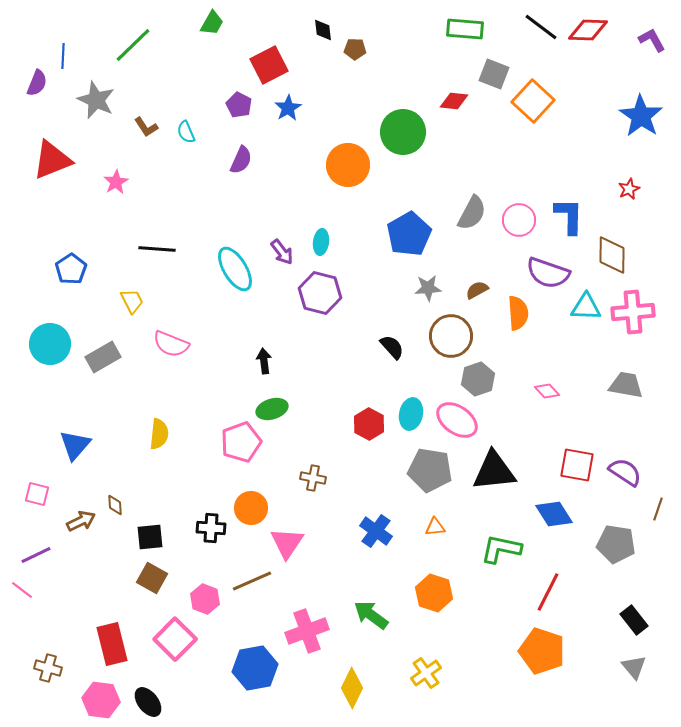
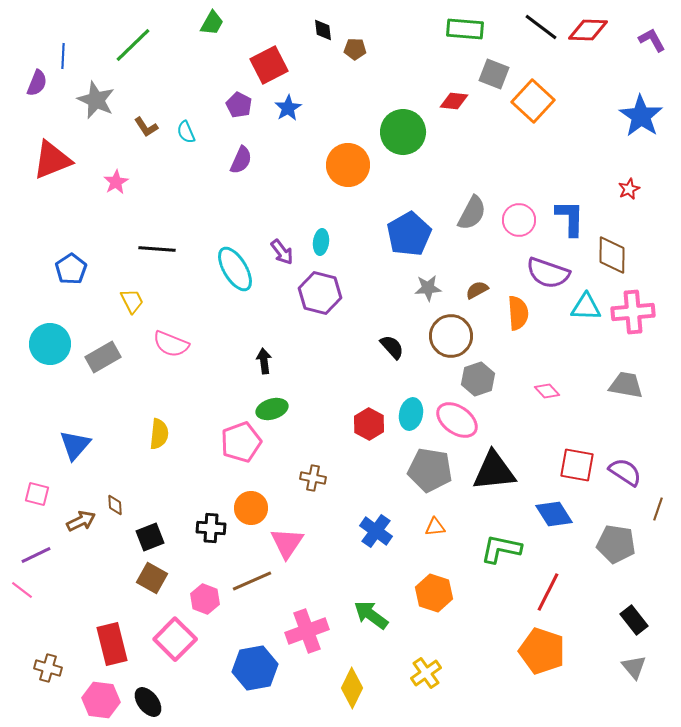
blue L-shape at (569, 216): moved 1 px right, 2 px down
black square at (150, 537): rotated 16 degrees counterclockwise
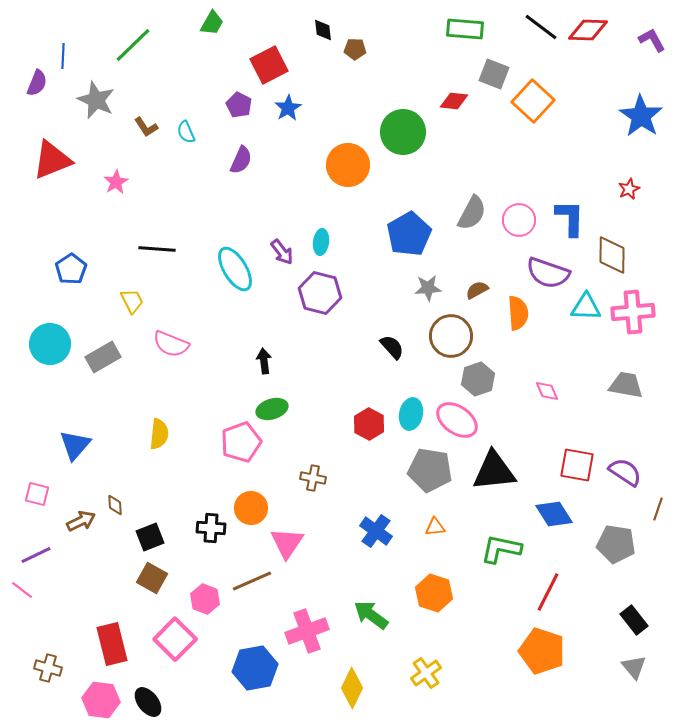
pink diamond at (547, 391): rotated 20 degrees clockwise
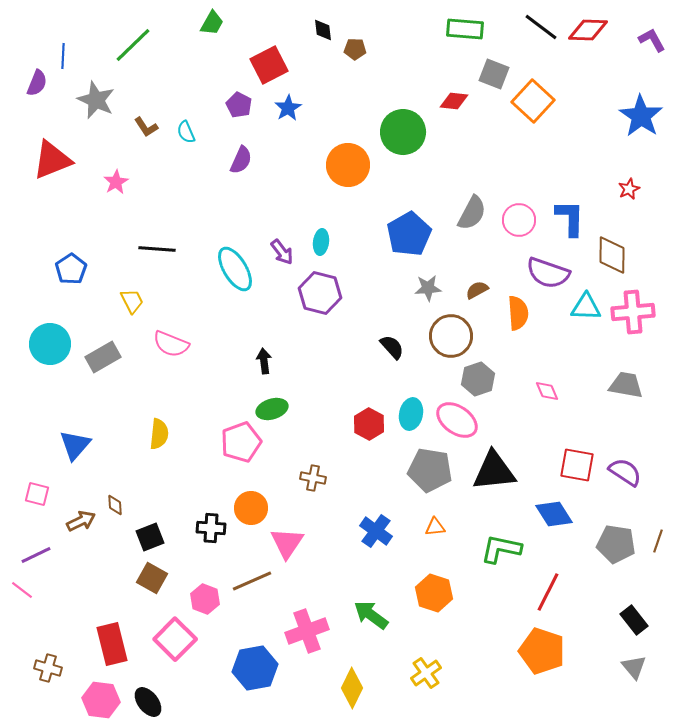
brown line at (658, 509): moved 32 px down
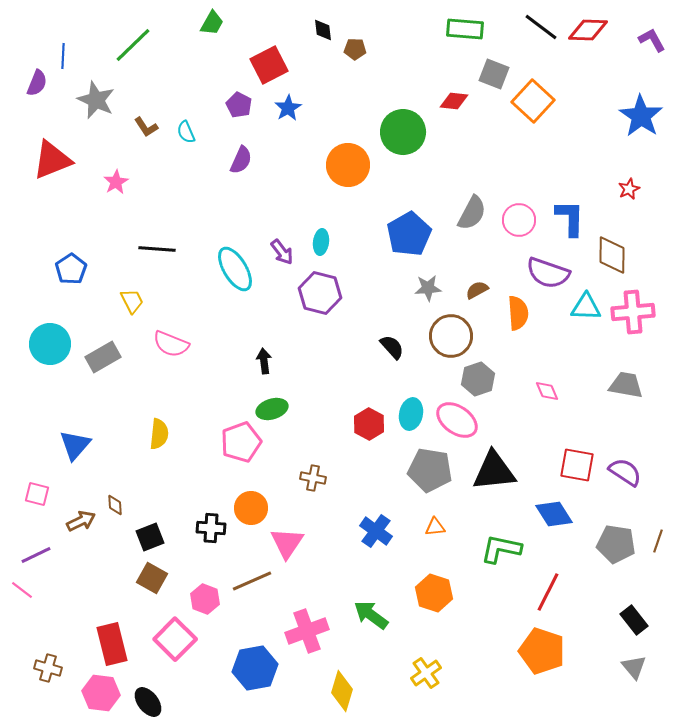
yellow diamond at (352, 688): moved 10 px left, 3 px down; rotated 9 degrees counterclockwise
pink hexagon at (101, 700): moved 7 px up
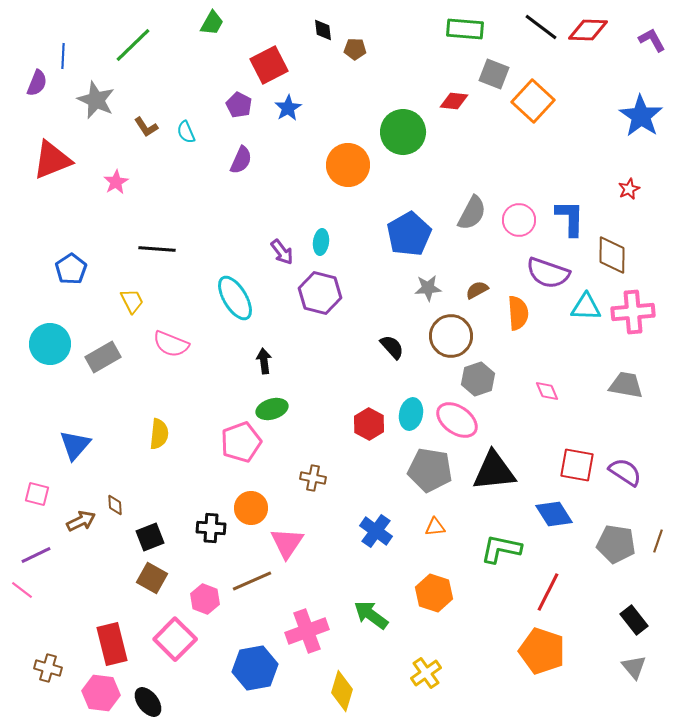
cyan ellipse at (235, 269): moved 29 px down
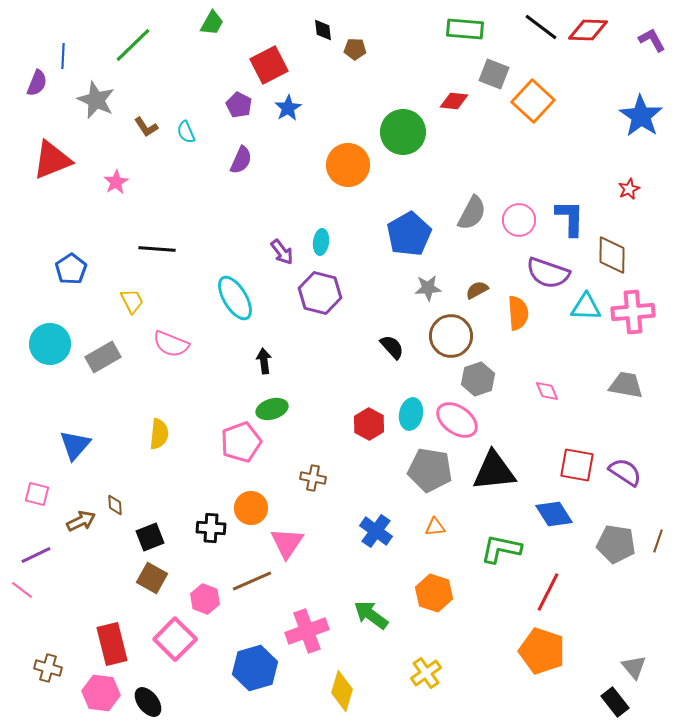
black rectangle at (634, 620): moved 19 px left, 82 px down
blue hexagon at (255, 668): rotated 6 degrees counterclockwise
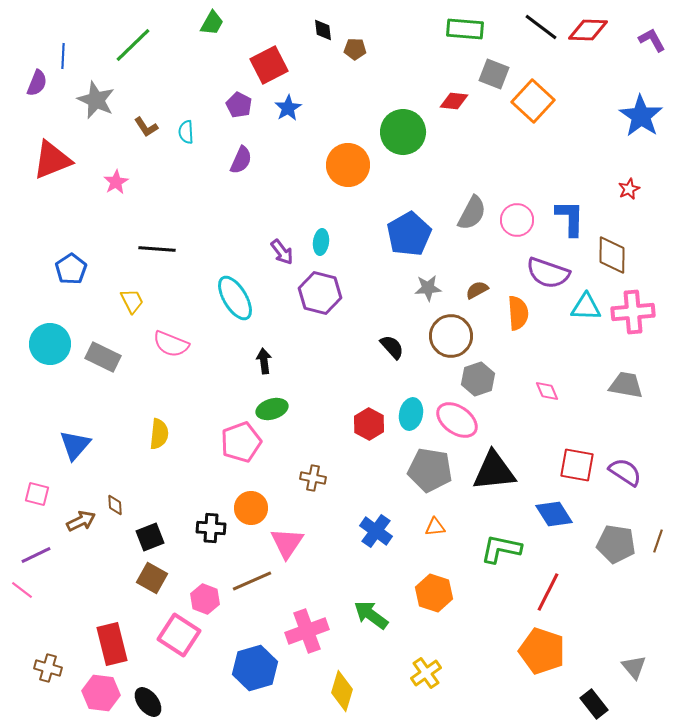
cyan semicircle at (186, 132): rotated 20 degrees clockwise
pink circle at (519, 220): moved 2 px left
gray rectangle at (103, 357): rotated 56 degrees clockwise
pink square at (175, 639): moved 4 px right, 4 px up; rotated 12 degrees counterclockwise
black rectangle at (615, 702): moved 21 px left, 2 px down
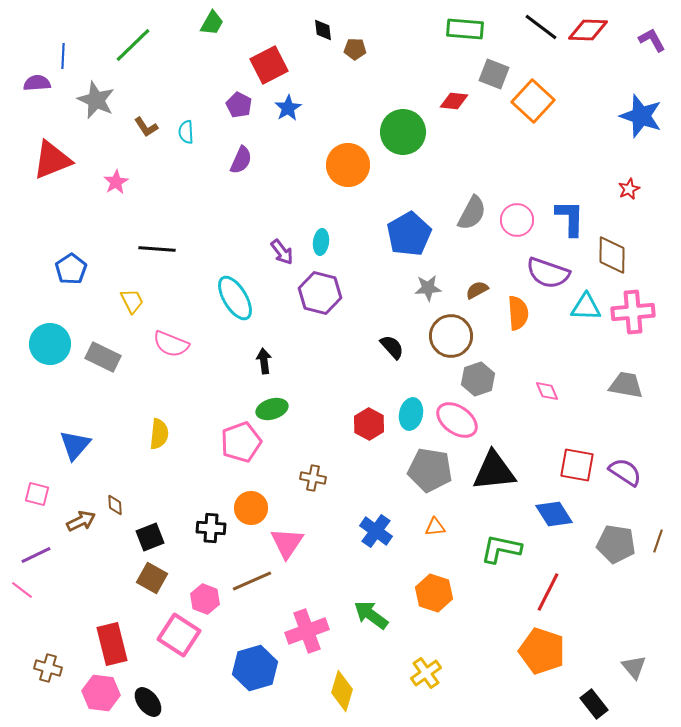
purple semicircle at (37, 83): rotated 116 degrees counterclockwise
blue star at (641, 116): rotated 15 degrees counterclockwise
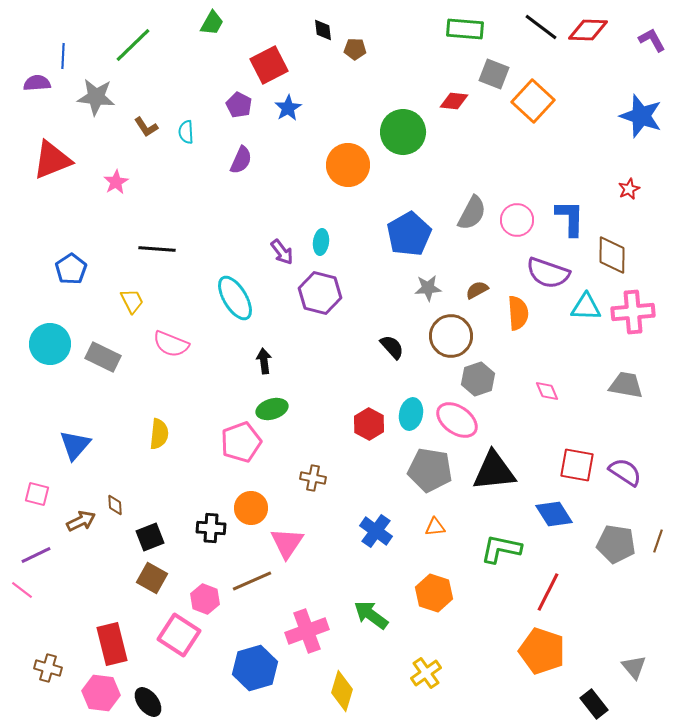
gray star at (96, 100): moved 3 px up; rotated 18 degrees counterclockwise
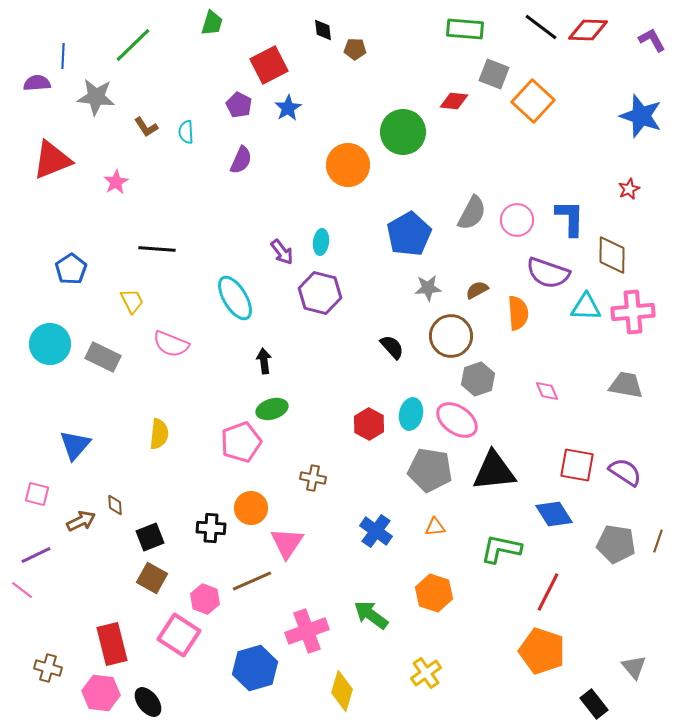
green trapezoid at (212, 23): rotated 12 degrees counterclockwise
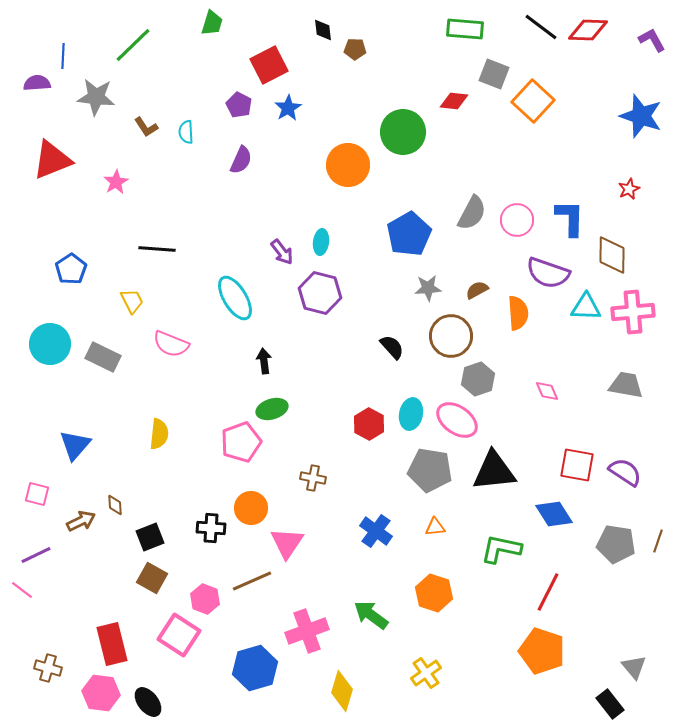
black rectangle at (594, 704): moved 16 px right
